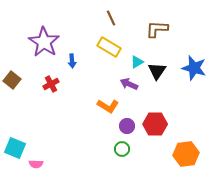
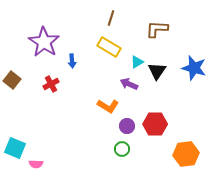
brown line: rotated 42 degrees clockwise
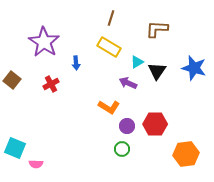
blue arrow: moved 4 px right, 2 px down
purple arrow: moved 1 px left, 1 px up
orange L-shape: moved 1 px right, 1 px down
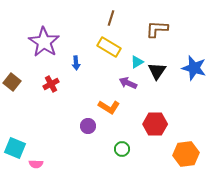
brown square: moved 2 px down
purple circle: moved 39 px left
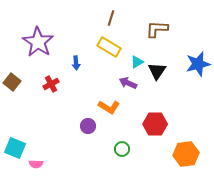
purple star: moved 6 px left
blue star: moved 4 px right, 4 px up; rotated 30 degrees counterclockwise
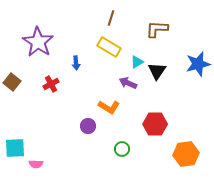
cyan square: rotated 25 degrees counterclockwise
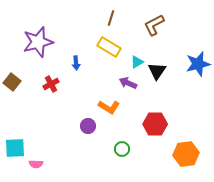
brown L-shape: moved 3 px left, 4 px up; rotated 30 degrees counterclockwise
purple star: rotated 24 degrees clockwise
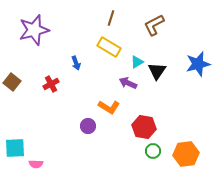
purple star: moved 4 px left, 12 px up
blue arrow: rotated 16 degrees counterclockwise
red hexagon: moved 11 px left, 3 px down; rotated 10 degrees clockwise
green circle: moved 31 px right, 2 px down
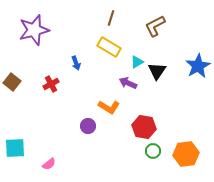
brown L-shape: moved 1 px right, 1 px down
blue star: moved 2 px down; rotated 15 degrees counterclockwise
pink semicircle: moved 13 px right; rotated 40 degrees counterclockwise
